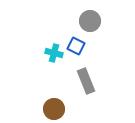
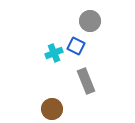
cyan cross: rotated 36 degrees counterclockwise
brown circle: moved 2 px left
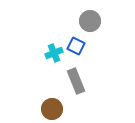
gray rectangle: moved 10 px left
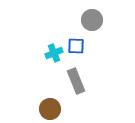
gray circle: moved 2 px right, 1 px up
blue square: rotated 24 degrees counterclockwise
brown circle: moved 2 px left
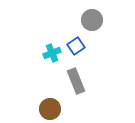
blue square: rotated 36 degrees counterclockwise
cyan cross: moved 2 px left
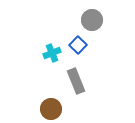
blue square: moved 2 px right, 1 px up; rotated 12 degrees counterclockwise
brown circle: moved 1 px right
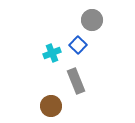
brown circle: moved 3 px up
